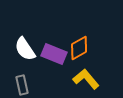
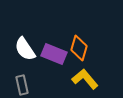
orange diamond: rotated 45 degrees counterclockwise
yellow L-shape: moved 1 px left
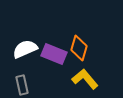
white semicircle: rotated 100 degrees clockwise
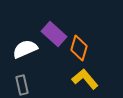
purple rectangle: moved 20 px up; rotated 20 degrees clockwise
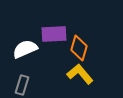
purple rectangle: rotated 45 degrees counterclockwise
yellow L-shape: moved 5 px left, 5 px up
gray rectangle: rotated 30 degrees clockwise
